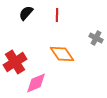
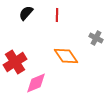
orange diamond: moved 4 px right, 2 px down
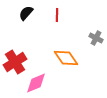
orange diamond: moved 2 px down
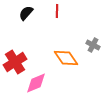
red line: moved 4 px up
gray cross: moved 3 px left, 7 px down
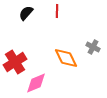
gray cross: moved 2 px down
orange diamond: rotated 10 degrees clockwise
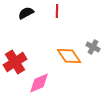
black semicircle: rotated 21 degrees clockwise
orange diamond: moved 3 px right, 2 px up; rotated 10 degrees counterclockwise
pink diamond: moved 3 px right
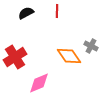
gray cross: moved 2 px left, 1 px up
red cross: moved 5 px up
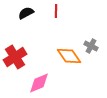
red line: moved 1 px left
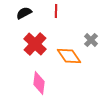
black semicircle: moved 2 px left
gray cross: moved 6 px up; rotated 16 degrees clockwise
red cross: moved 20 px right, 13 px up; rotated 15 degrees counterclockwise
pink diamond: rotated 60 degrees counterclockwise
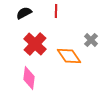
pink diamond: moved 10 px left, 5 px up
